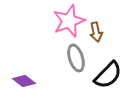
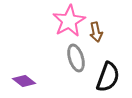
pink star: rotated 8 degrees counterclockwise
black semicircle: moved 2 px down; rotated 24 degrees counterclockwise
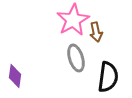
pink star: moved 4 px right, 1 px up
black semicircle: rotated 12 degrees counterclockwise
purple diamond: moved 9 px left, 5 px up; rotated 60 degrees clockwise
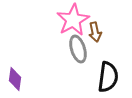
brown arrow: moved 1 px left
gray ellipse: moved 2 px right, 9 px up
purple diamond: moved 3 px down
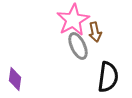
gray ellipse: moved 3 px up; rotated 8 degrees counterclockwise
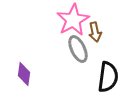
gray ellipse: moved 3 px down
purple diamond: moved 9 px right, 5 px up
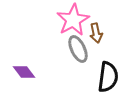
brown arrow: moved 1 px right, 1 px down
purple diamond: moved 2 px up; rotated 45 degrees counterclockwise
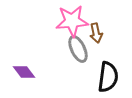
pink star: moved 1 px left, 1 px down; rotated 24 degrees clockwise
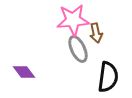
pink star: moved 1 px right, 1 px up
